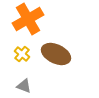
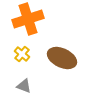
orange cross: rotated 12 degrees clockwise
brown ellipse: moved 6 px right, 4 px down
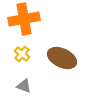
orange cross: moved 4 px left; rotated 8 degrees clockwise
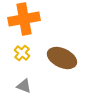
yellow cross: moved 1 px up
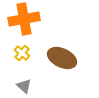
gray triangle: rotated 21 degrees clockwise
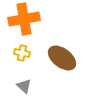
yellow cross: rotated 28 degrees counterclockwise
brown ellipse: rotated 12 degrees clockwise
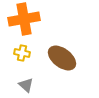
gray triangle: moved 2 px right, 1 px up
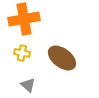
gray triangle: moved 2 px right
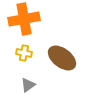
yellow cross: moved 2 px right
gray triangle: rotated 42 degrees clockwise
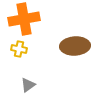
yellow cross: moved 5 px left, 4 px up
brown ellipse: moved 13 px right, 12 px up; rotated 40 degrees counterclockwise
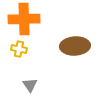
orange cross: rotated 8 degrees clockwise
gray triangle: moved 2 px right; rotated 28 degrees counterclockwise
